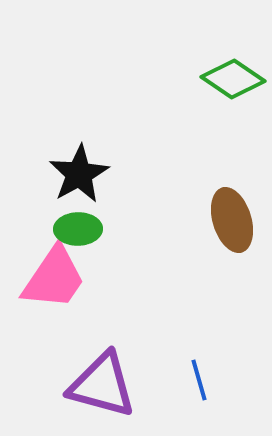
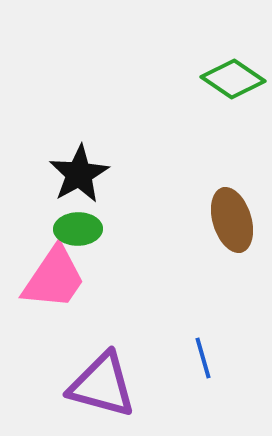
blue line: moved 4 px right, 22 px up
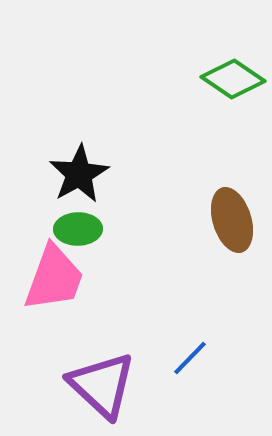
pink trapezoid: rotated 14 degrees counterclockwise
blue line: moved 13 px left; rotated 60 degrees clockwise
purple triangle: rotated 28 degrees clockwise
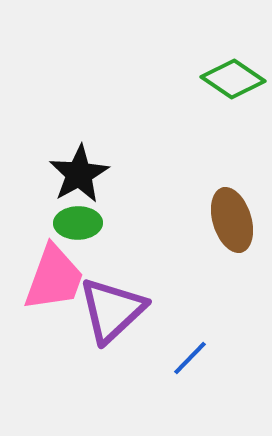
green ellipse: moved 6 px up
purple triangle: moved 10 px right, 75 px up; rotated 34 degrees clockwise
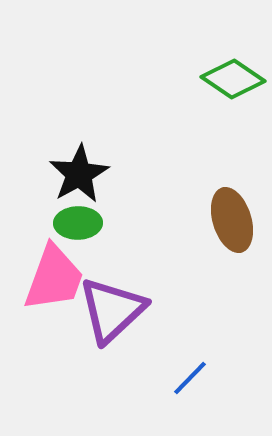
blue line: moved 20 px down
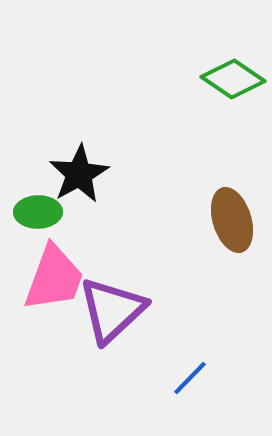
green ellipse: moved 40 px left, 11 px up
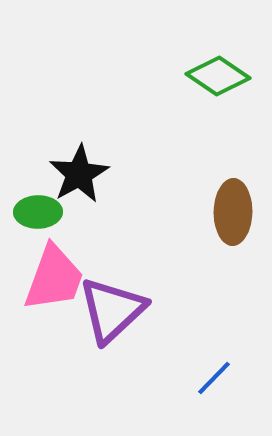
green diamond: moved 15 px left, 3 px up
brown ellipse: moved 1 px right, 8 px up; rotated 18 degrees clockwise
blue line: moved 24 px right
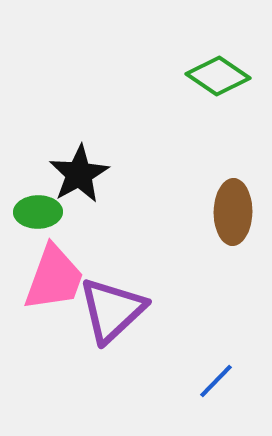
blue line: moved 2 px right, 3 px down
